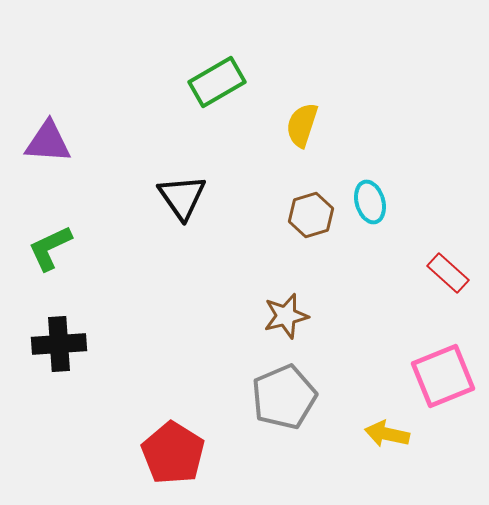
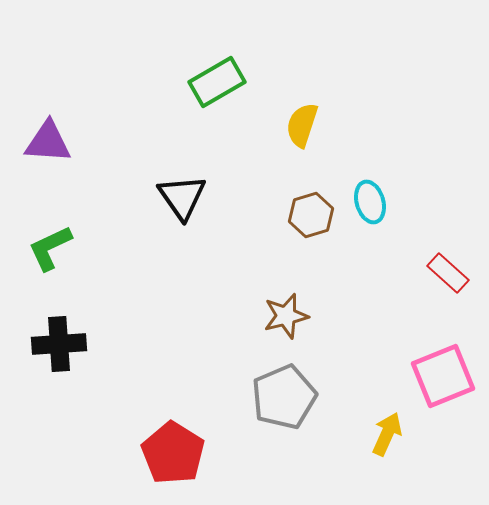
yellow arrow: rotated 102 degrees clockwise
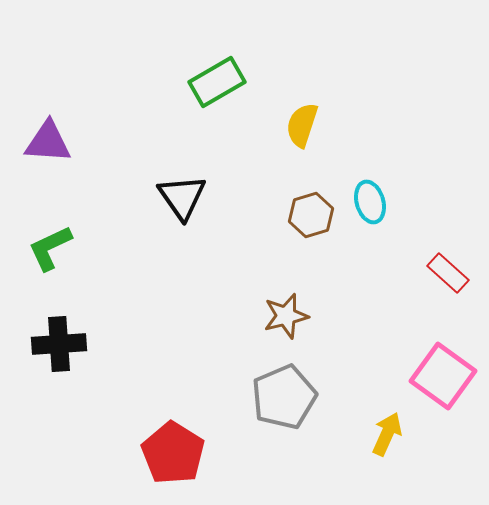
pink square: rotated 32 degrees counterclockwise
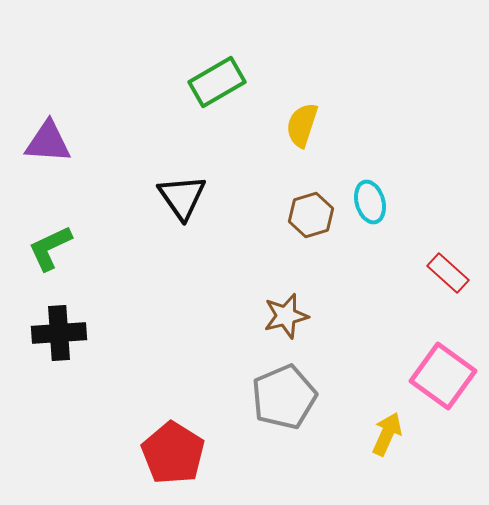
black cross: moved 11 px up
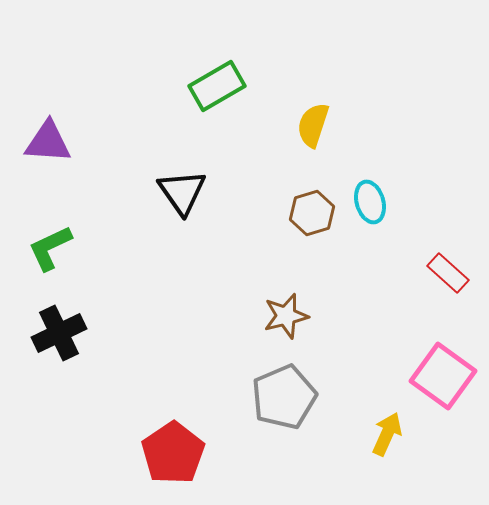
green rectangle: moved 4 px down
yellow semicircle: moved 11 px right
black triangle: moved 5 px up
brown hexagon: moved 1 px right, 2 px up
black cross: rotated 22 degrees counterclockwise
red pentagon: rotated 6 degrees clockwise
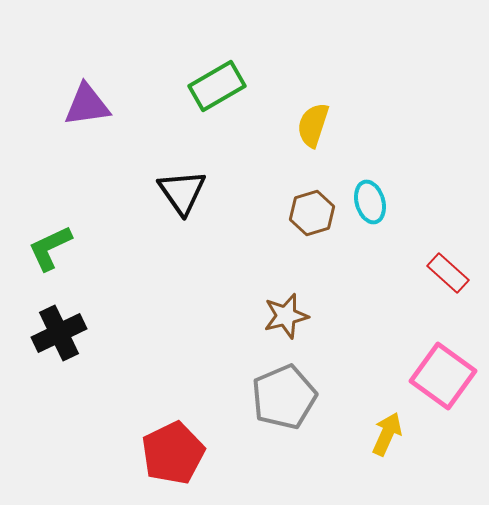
purple triangle: moved 39 px right, 37 px up; rotated 12 degrees counterclockwise
red pentagon: rotated 8 degrees clockwise
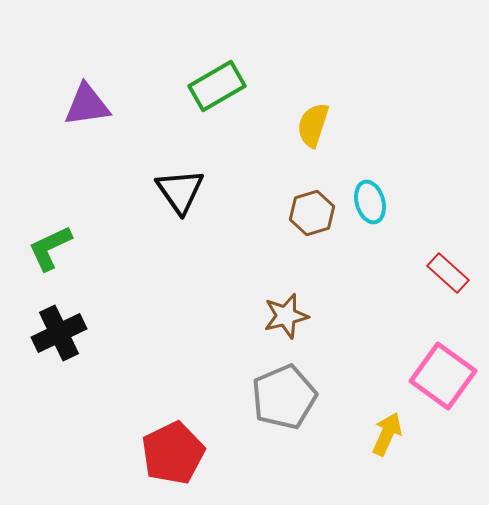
black triangle: moved 2 px left, 1 px up
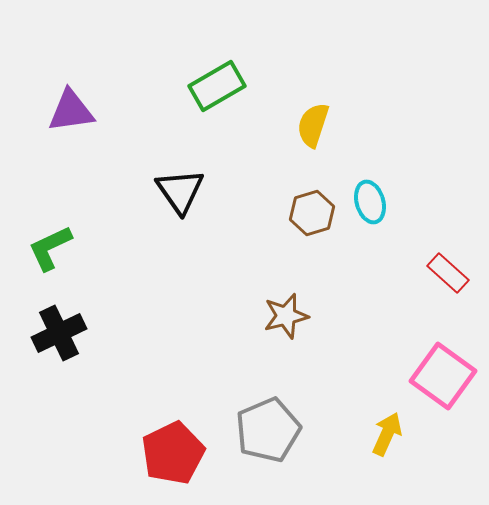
purple triangle: moved 16 px left, 6 px down
gray pentagon: moved 16 px left, 33 px down
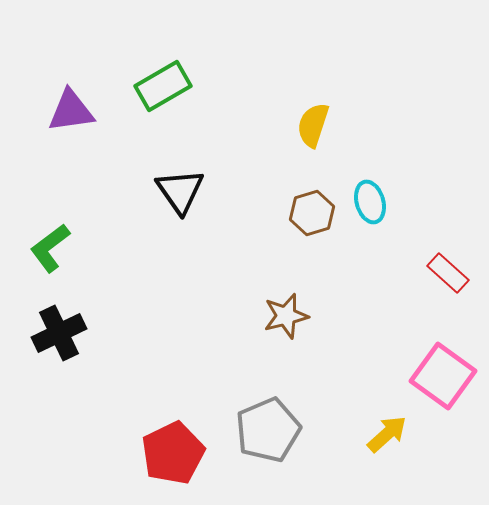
green rectangle: moved 54 px left
green L-shape: rotated 12 degrees counterclockwise
yellow arrow: rotated 24 degrees clockwise
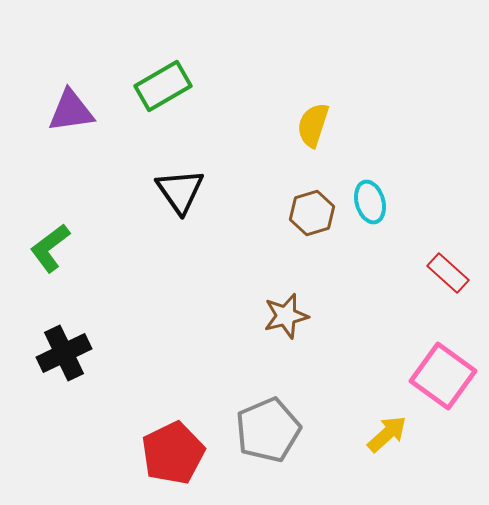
black cross: moved 5 px right, 20 px down
